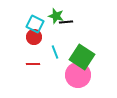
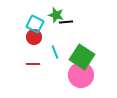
green star: moved 1 px up
pink circle: moved 3 px right
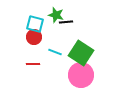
cyan square: rotated 12 degrees counterclockwise
cyan line: rotated 48 degrees counterclockwise
green square: moved 1 px left, 4 px up
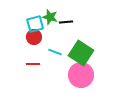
green star: moved 6 px left, 2 px down
cyan square: rotated 30 degrees counterclockwise
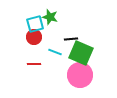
black line: moved 5 px right, 17 px down
green square: rotated 10 degrees counterclockwise
red line: moved 1 px right
pink circle: moved 1 px left
